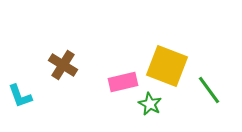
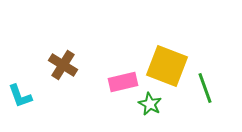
green line: moved 4 px left, 2 px up; rotated 16 degrees clockwise
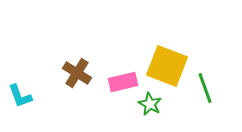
brown cross: moved 14 px right, 8 px down
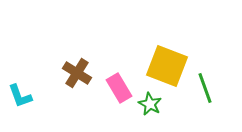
pink rectangle: moved 4 px left, 6 px down; rotated 72 degrees clockwise
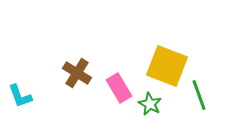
green line: moved 6 px left, 7 px down
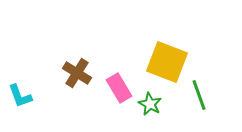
yellow square: moved 4 px up
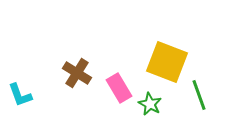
cyan L-shape: moved 1 px up
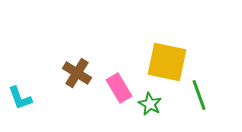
yellow square: rotated 9 degrees counterclockwise
cyan L-shape: moved 3 px down
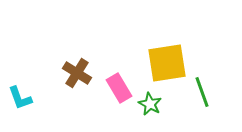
yellow square: moved 1 px down; rotated 21 degrees counterclockwise
green line: moved 3 px right, 3 px up
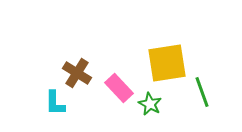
pink rectangle: rotated 12 degrees counterclockwise
cyan L-shape: moved 35 px right, 5 px down; rotated 20 degrees clockwise
